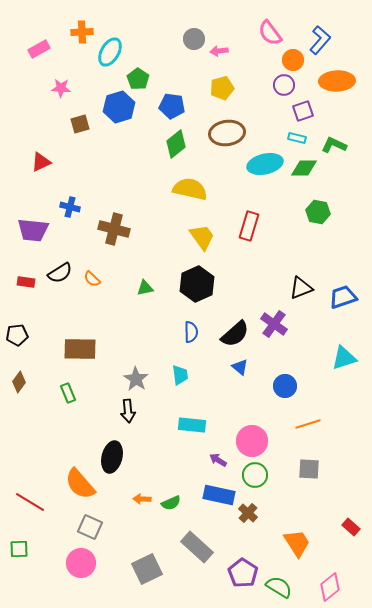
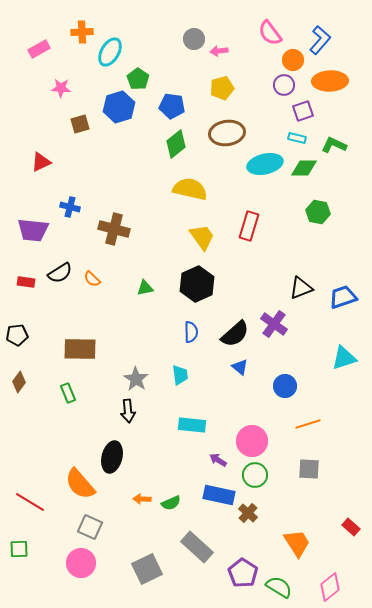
orange ellipse at (337, 81): moved 7 px left
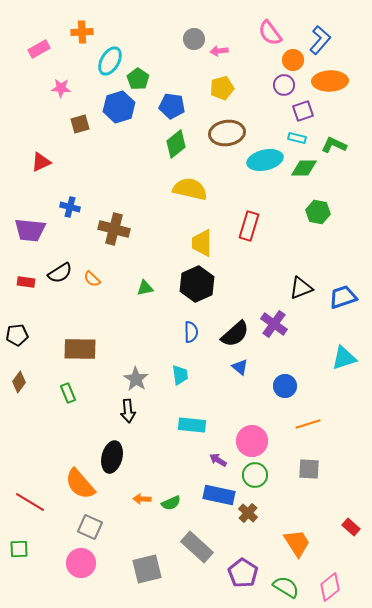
cyan ellipse at (110, 52): moved 9 px down
cyan ellipse at (265, 164): moved 4 px up
purple trapezoid at (33, 230): moved 3 px left
yellow trapezoid at (202, 237): moved 6 px down; rotated 144 degrees counterclockwise
gray square at (147, 569): rotated 12 degrees clockwise
green semicircle at (279, 587): moved 7 px right
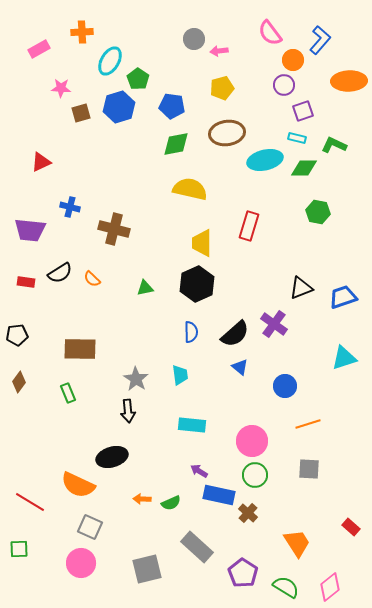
orange ellipse at (330, 81): moved 19 px right
brown square at (80, 124): moved 1 px right, 11 px up
green diamond at (176, 144): rotated 28 degrees clockwise
black ellipse at (112, 457): rotated 60 degrees clockwise
purple arrow at (218, 460): moved 19 px left, 11 px down
orange semicircle at (80, 484): moved 2 px left, 1 px down; rotated 24 degrees counterclockwise
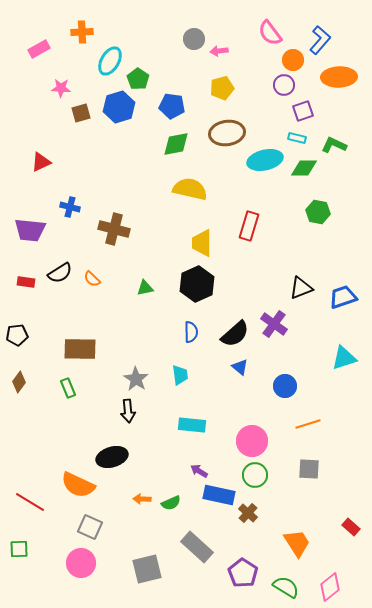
orange ellipse at (349, 81): moved 10 px left, 4 px up
green rectangle at (68, 393): moved 5 px up
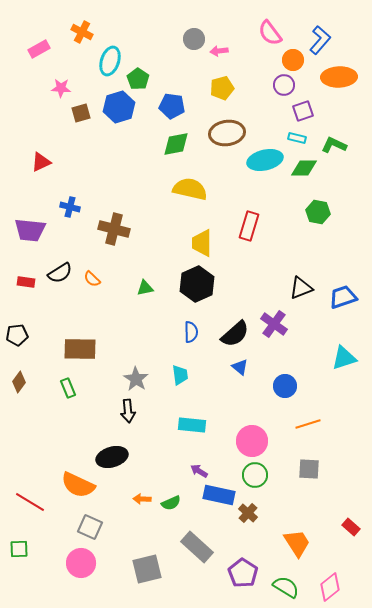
orange cross at (82, 32): rotated 30 degrees clockwise
cyan ellipse at (110, 61): rotated 12 degrees counterclockwise
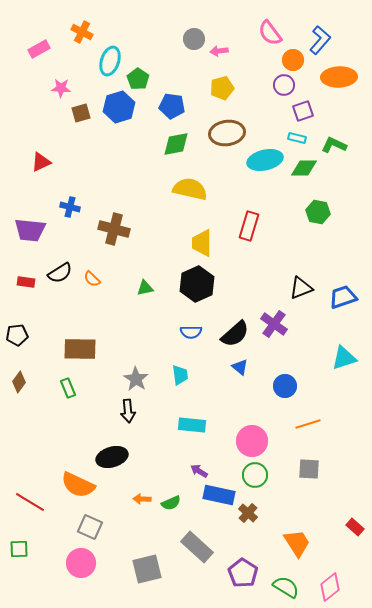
blue semicircle at (191, 332): rotated 90 degrees clockwise
red rectangle at (351, 527): moved 4 px right
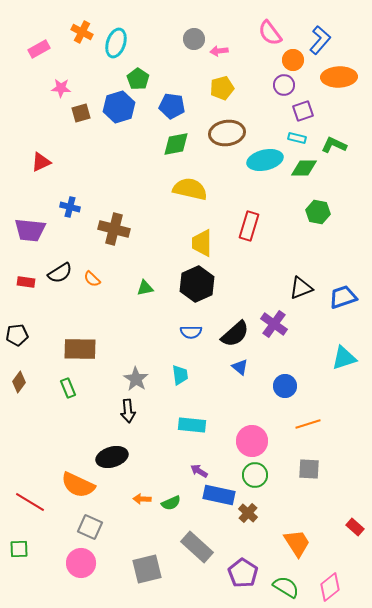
cyan ellipse at (110, 61): moved 6 px right, 18 px up
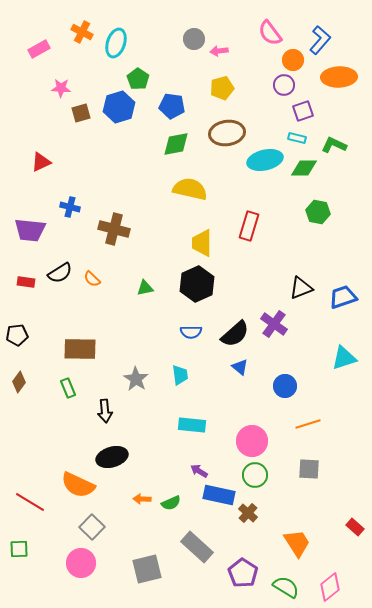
black arrow at (128, 411): moved 23 px left
gray square at (90, 527): moved 2 px right; rotated 20 degrees clockwise
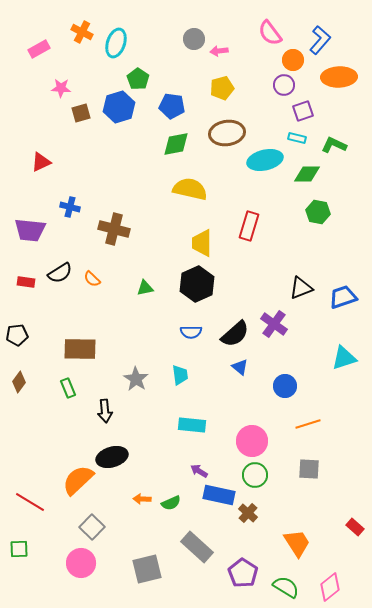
green diamond at (304, 168): moved 3 px right, 6 px down
orange semicircle at (78, 485): moved 5 px up; rotated 112 degrees clockwise
